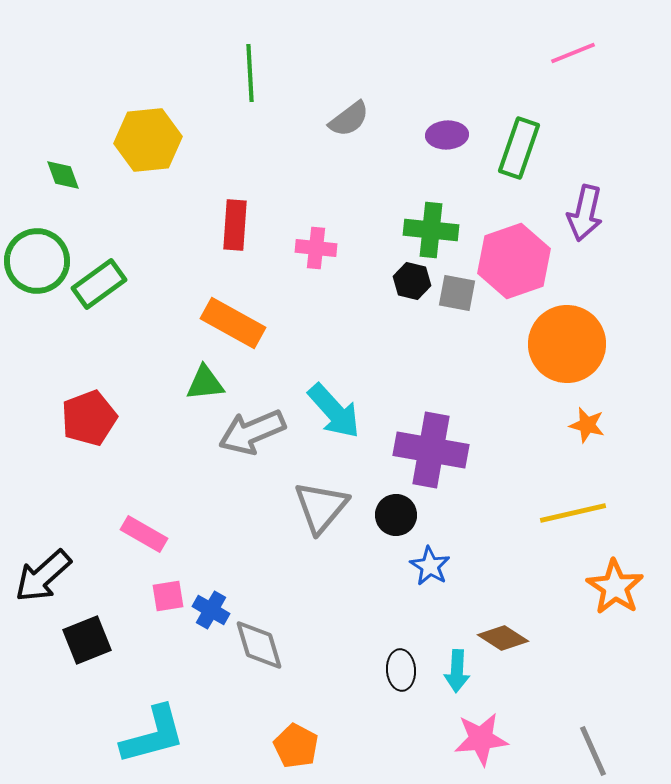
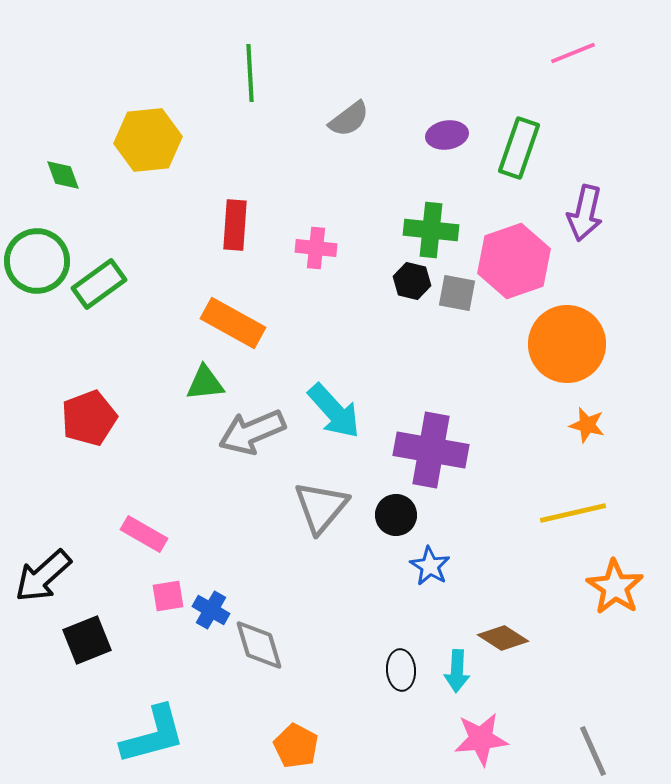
purple ellipse at (447, 135): rotated 6 degrees counterclockwise
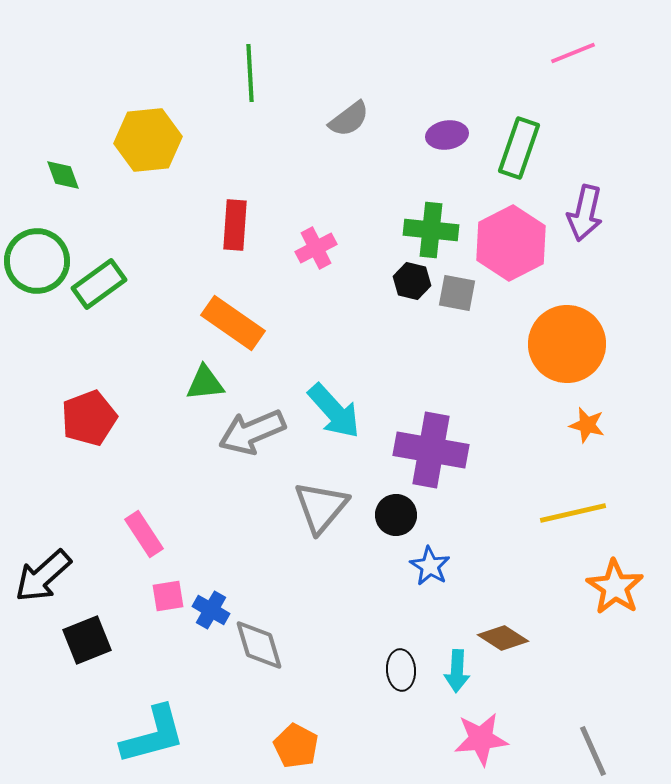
pink cross at (316, 248): rotated 33 degrees counterclockwise
pink hexagon at (514, 261): moved 3 px left, 18 px up; rotated 8 degrees counterclockwise
orange rectangle at (233, 323): rotated 6 degrees clockwise
pink rectangle at (144, 534): rotated 27 degrees clockwise
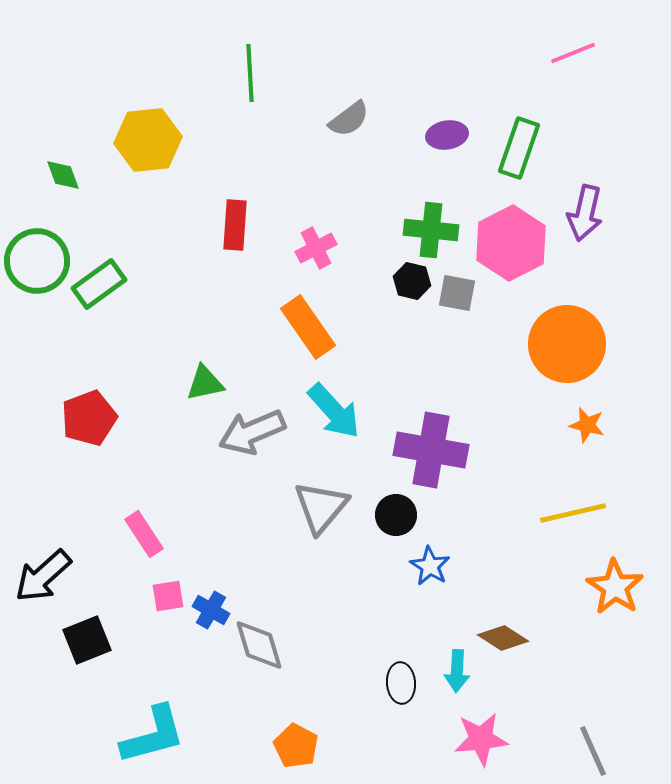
orange rectangle at (233, 323): moved 75 px right, 4 px down; rotated 20 degrees clockwise
green triangle at (205, 383): rotated 6 degrees counterclockwise
black ellipse at (401, 670): moved 13 px down
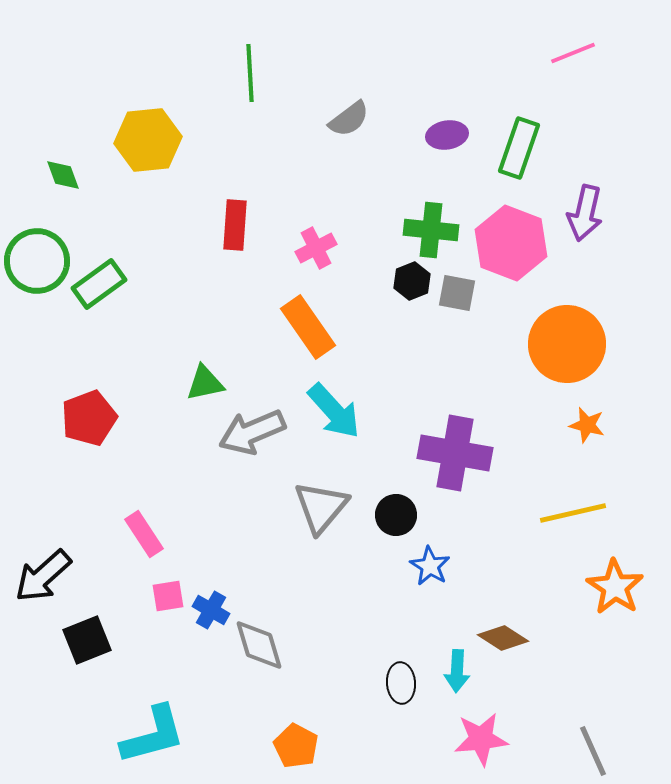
pink hexagon at (511, 243): rotated 12 degrees counterclockwise
black hexagon at (412, 281): rotated 24 degrees clockwise
purple cross at (431, 450): moved 24 px right, 3 px down
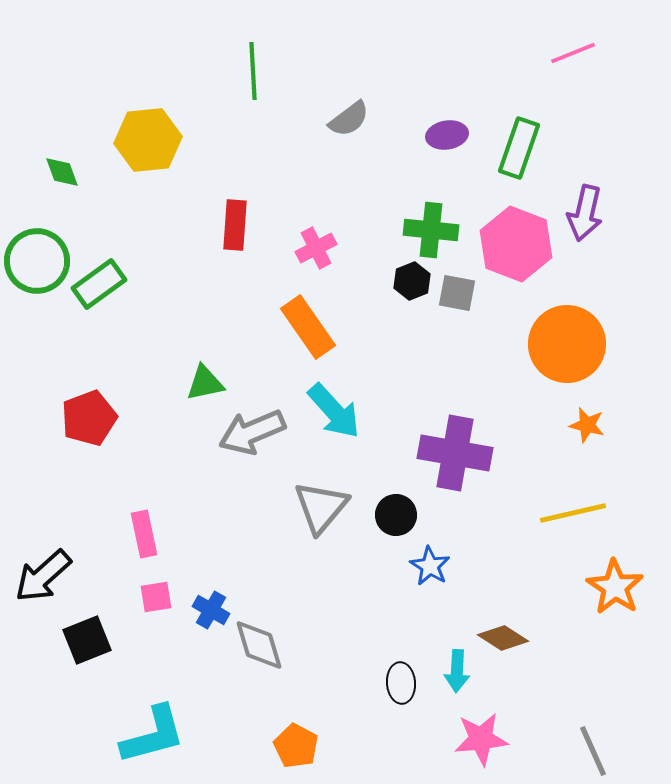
green line at (250, 73): moved 3 px right, 2 px up
green diamond at (63, 175): moved 1 px left, 3 px up
pink hexagon at (511, 243): moved 5 px right, 1 px down
pink rectangle at (144, 534): rotated 21 degrees clockwise
pink square at (168, 596): moved 12 px left, 1 px down
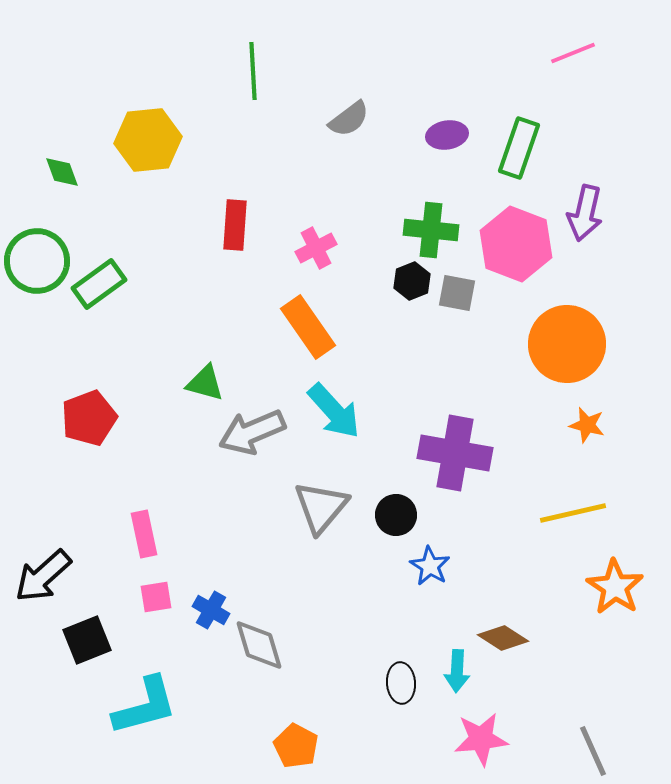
green triangle at (205, 383): rotated 27 degrees clockwise
cyan L-shape at (153, 735): moved 8 px left, 29 px up
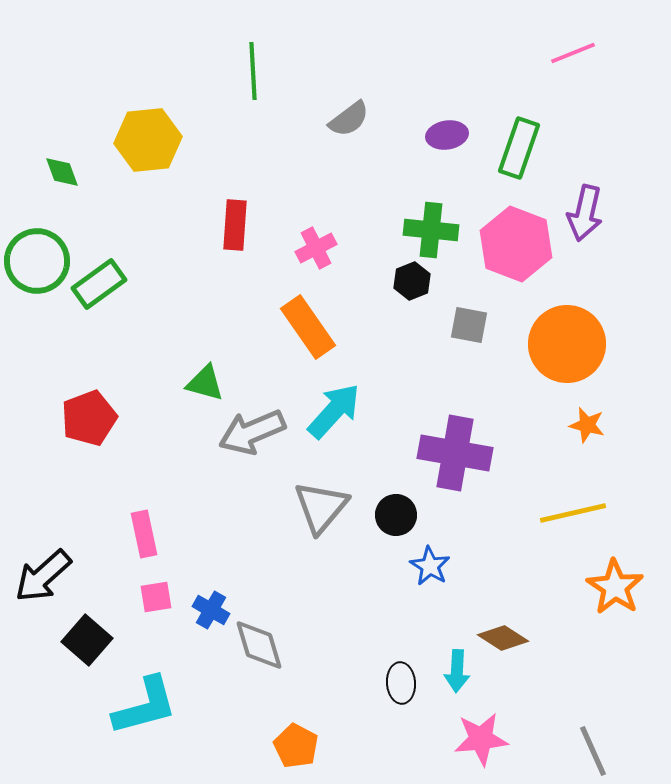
gray square at (457, 293): moved 12 px right, 32 px down
cyan arrow at (334, 411): rotated 96 degrees counterclockwise
black square at (87, 640): rotated 27 degrees counterclockwise
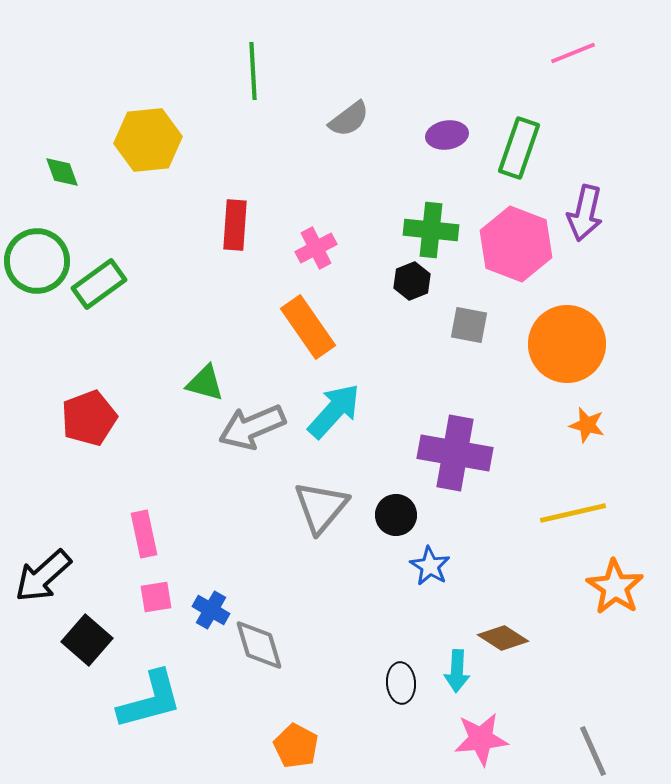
gray arrow at (252, 432): moved 5 px up
cyan L-shape at (145, 706): moved 5 px right, 6 px up
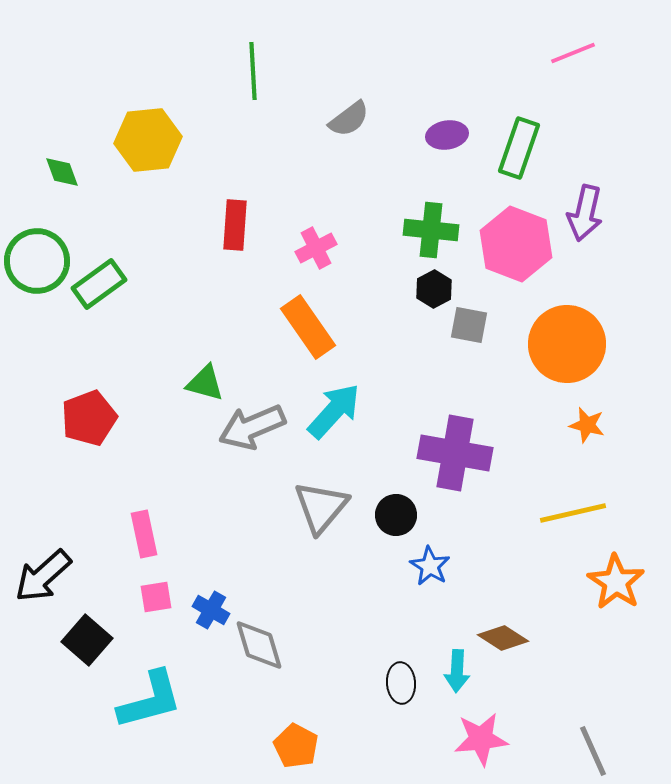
black hexagon at (412, 281): moved 22 px right, 8 px down; rotated 6 degrees counterclockwise
orange star at (615, 587): moved 1 px right, 5 px up
